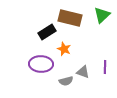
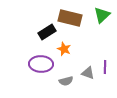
gray triangle: moved 5 px right, 1 px down
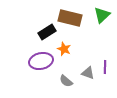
purple ellipse: moved 3 px up; rotated 15 degrees counterclockwise
gray semicircle: rotated 56 degrees clockwise
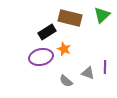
purple ellipse: moved 4 px up
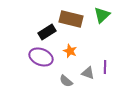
brown rectangle: moved 1 px right, 1 px down
orange star: moved 6 px right, 2 px down
purple ellipse: rotated 35 degrees clockwise
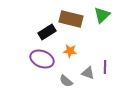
orange star: rotated 16 degrees counterclockwise
purple ellipse: moved 1 px right, 2 px down
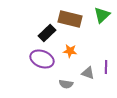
brown rectangle: moved 1 px left
black rectangle: moved 1 px down; rotated 12 degrees counterclockwise
purple line: moved 1 px right
gray semicircle: moved 3 px down; rotated 32 degrees counterclockwise
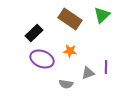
brown rectangle: rotated 20 degrees clockwise
black rectangle: moved 13 px left
gray triangle: rotated 40 degrees counterclockwise
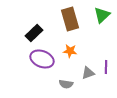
brown rectangle: rotated 40 degrees clockwise
